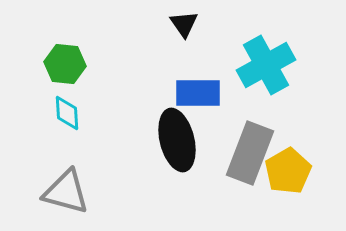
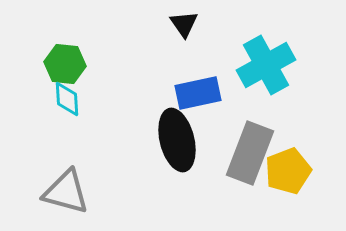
blue rectangle: rotated 12 degrees counterclockwise
cyan diamond: moved 14 px up
yellow pentagon: rotated 9 degrees clockwise
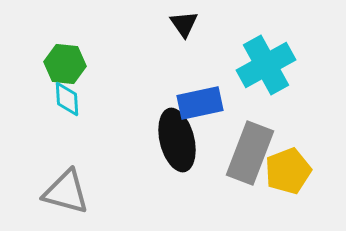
blue rectangle: moved 2 px right, 10 px down
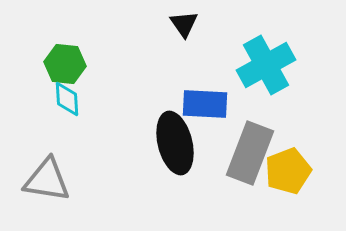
blue rectangle: moved 5 px right, 1 px down; rotated 15 degrees clockwise
black ellipse: moved 2 px left, 3 px down
gray triangle: moved 19 px left, 12 px up; rotated 6 degrees counterclockwise
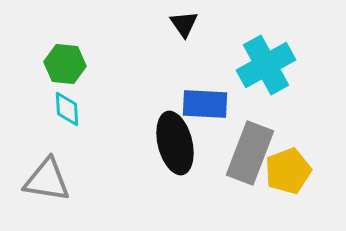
cyan diamond: moved 10 px down
